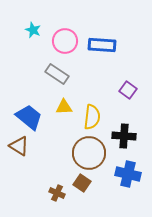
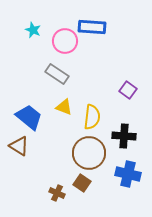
blue rectangle: moved 10 px left, 18 px up
yellow triangle: rotated 24 degrees clockwise
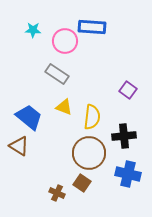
cyan star: rotated 21 degrees counterclockwise
black cross: rotated 10 degrees counterclockwise
